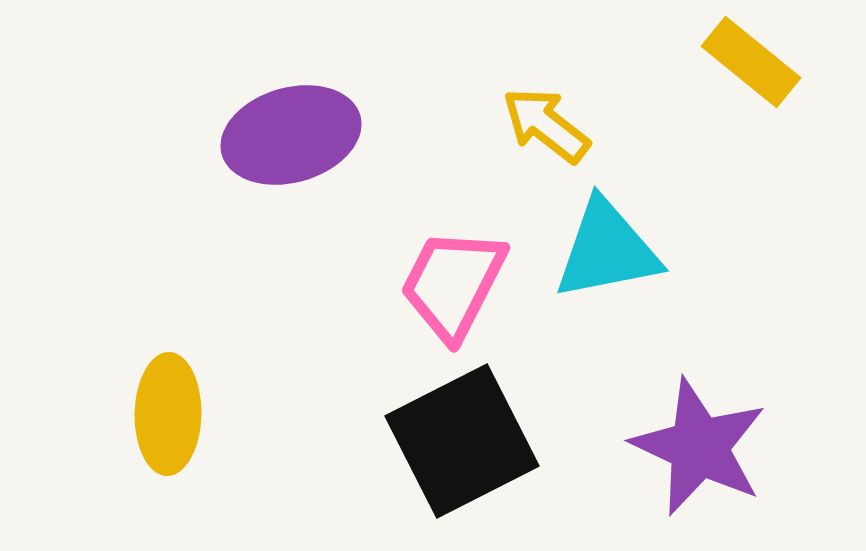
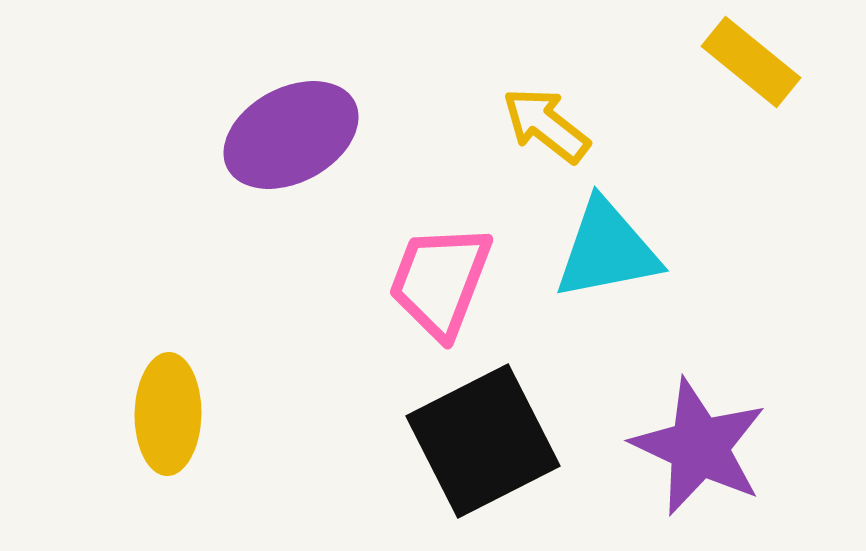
purple ellipse: rotated 12 degrees counterclockwise
pink trapezoid: moved 13 px left, 3 px up; rotated 6 degrees counterclockwise
black square: moved 21 px right
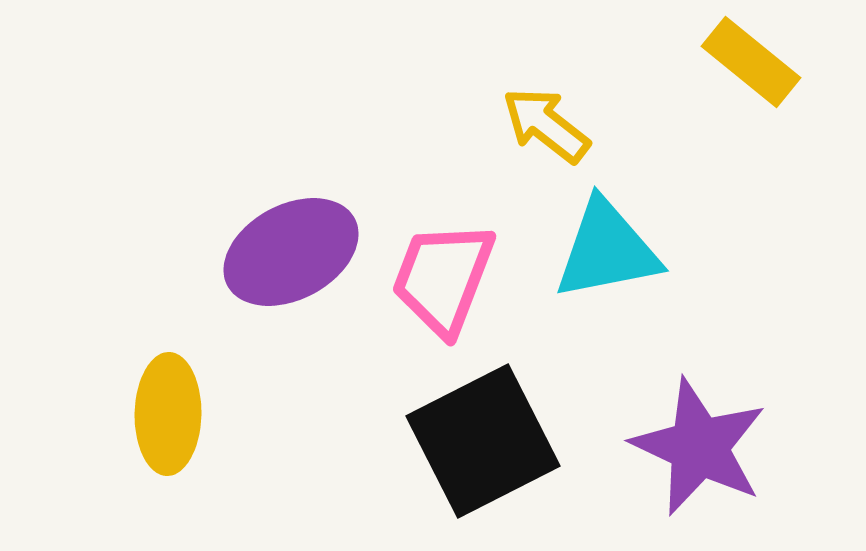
purple ellipse: moved 117 px down
pink trapezoid: moved 3 px right, 3 px up
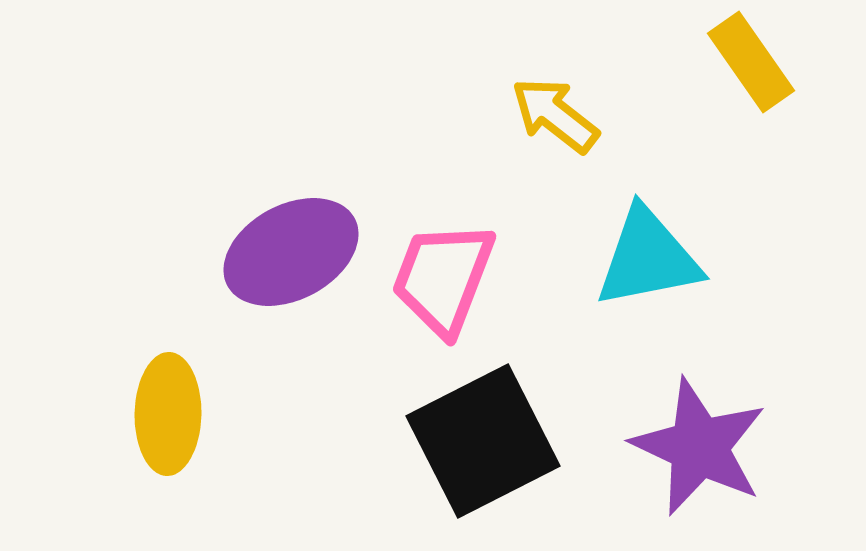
yellow rectangle: rotated 16 degrees clockwise
yellow arrow: moved 9 px right, 10 px up
cyan triangle: moved 41 px right, 8 px down
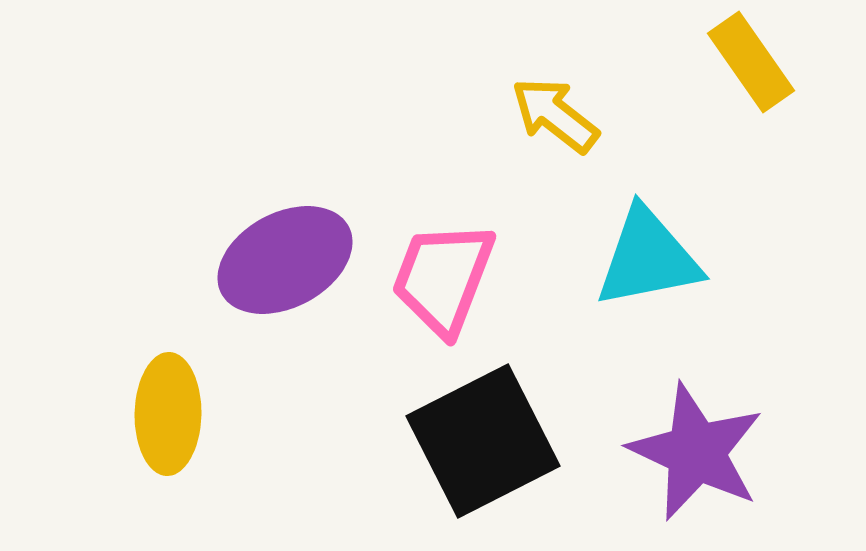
purple ellipse: moved 6 px left, 8 px down
purple star: moved 3 px left, 5 px down
